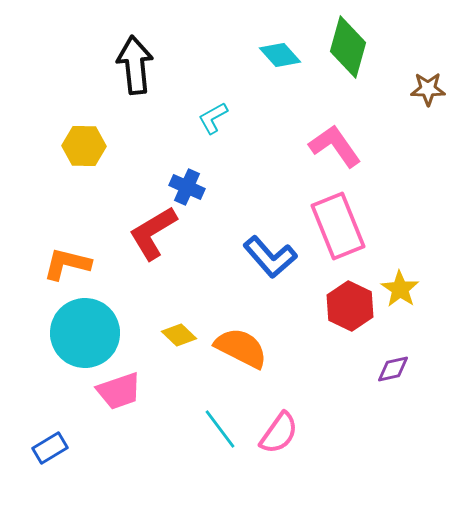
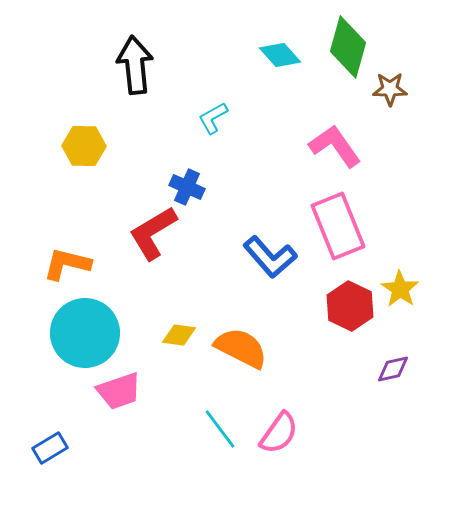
brown star: moved 38 px left
yellow diamond: rotated 36 degrees counterclockwise
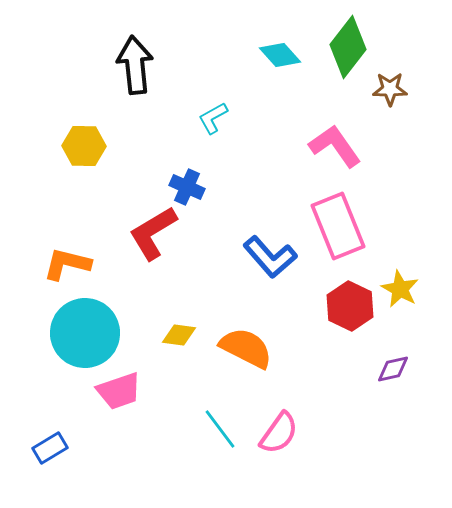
green diamond: rotated 22 degrees clockwise
yellow star: rotated 6 degrees counterclockwise
orange semicircle: moved 5 px right
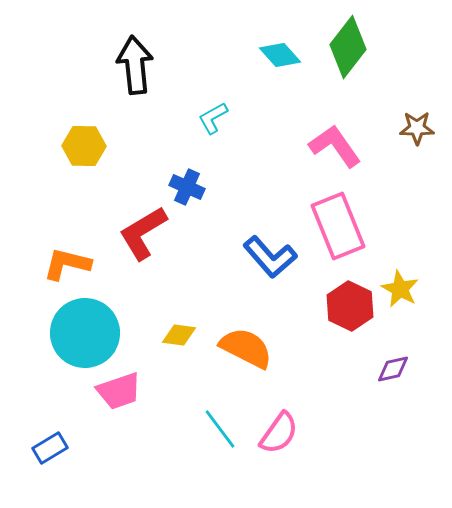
brown star: moved 27 px right, 39 px down
red L-shape: moved 10 px left
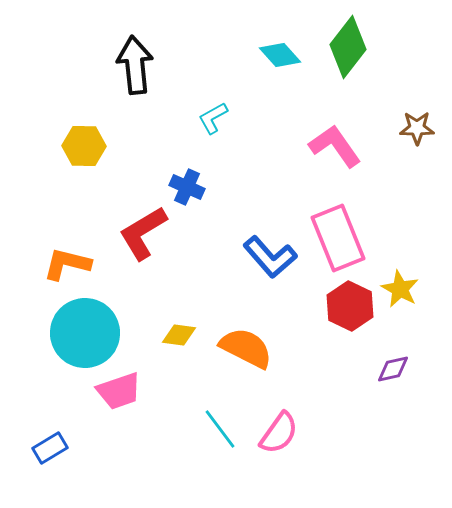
pink rectangle: moved 12 px down
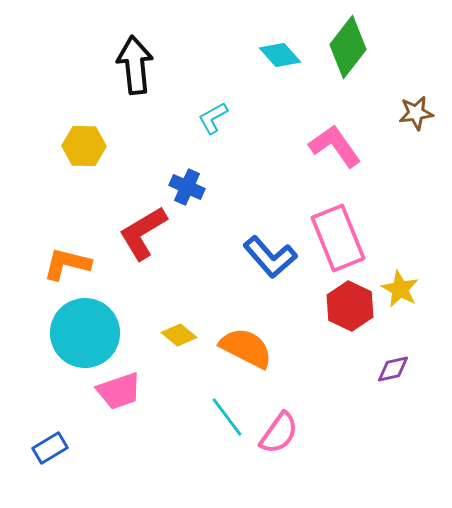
brown star: moved 1 px left, 15 px up; rotated 8 degrees counterclockwise
yellow diamond: rotated 32 degrees clockwise
cyan line: moved 7 px right, 12 px up
